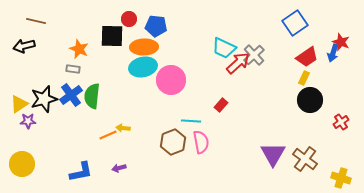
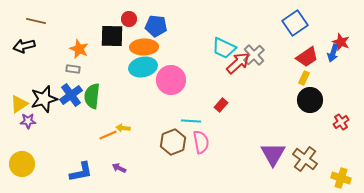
purple arrow: rotated 40 degrees clockwise
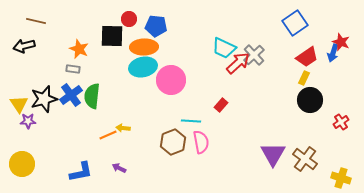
yellow triangle: rotated 30 degrees counterclockwise
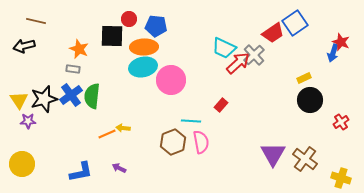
red trapezoid: moved 34 px left, 24 px up
yellow rectangle: rotated 40 degrees clockwise
yellow triangle: moved 4 px up
orange line: moved 1 px left, 1 px up
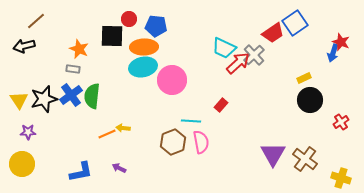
brown line: rotated 54 degrees counterclockwise
pink circle: moved 1 px right
purple star: moved 11 px down
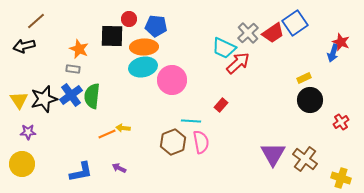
gray cross: moved 6 px left, 22 px up
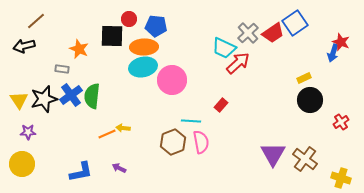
gray rectangle: moved 11 px left
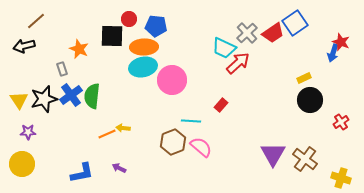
gray cross: moved 1 px left
gray rectangle: rotated 64 degrees clockwise
pink semicircle: moved 5 px down; rotated 40 degrees counterclockwise
blue L-shape: moved 1 px right, 1 px down
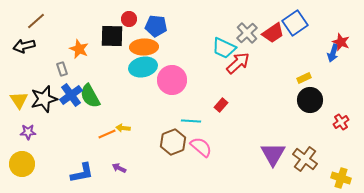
green semicircle: moved 2 px left; rotated 35 degrees counterclockwise
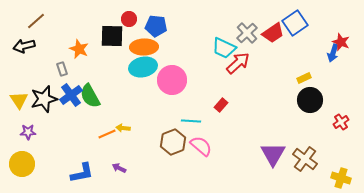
pink semicircle: moved 1 px up
